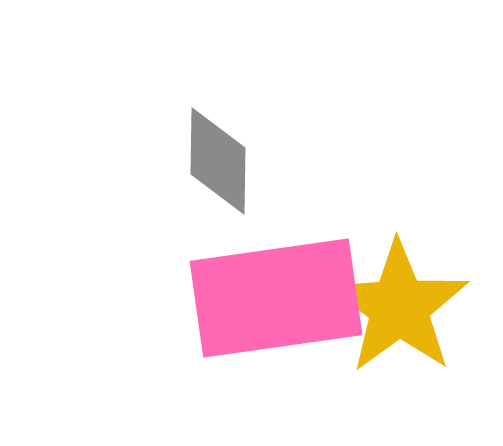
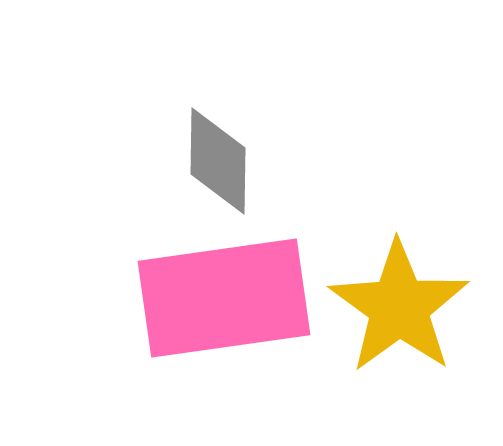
pink rectangle: moved 52 px left
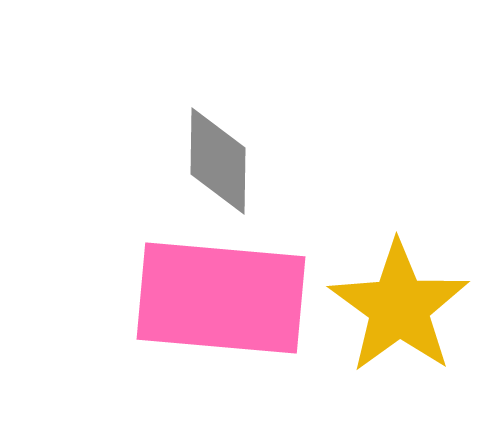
pink rectangle: moved 3 px left; rotated 13 degrees clockwise
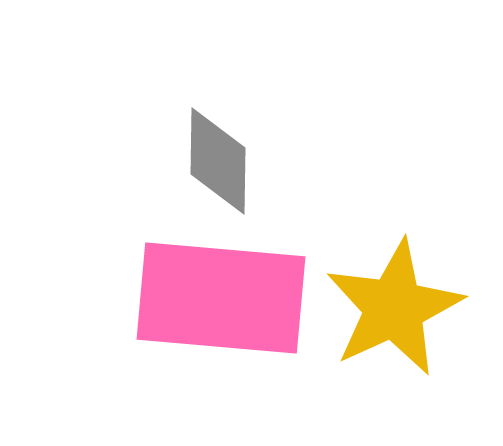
yellow star: moved 5 px left, 1 px down; rotated 11 degrees clockwise
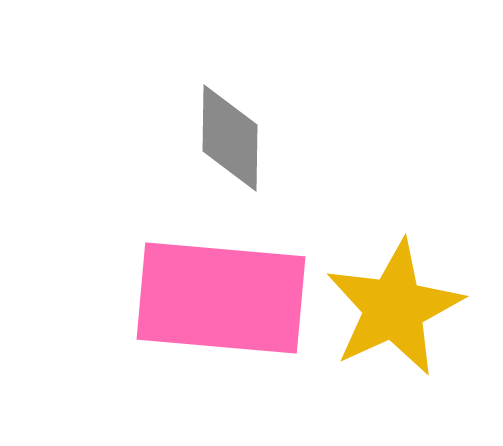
gray diamond: moved 12 px right, 23 px up
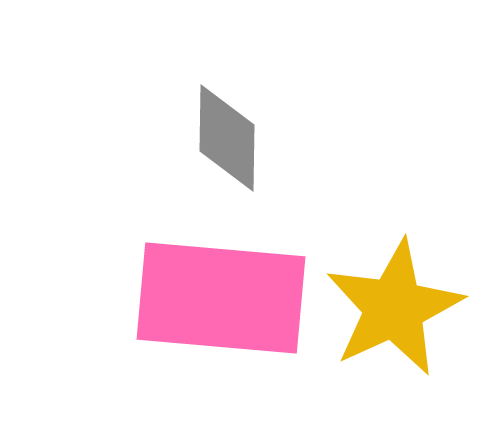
gray diamond: moved 3 px left
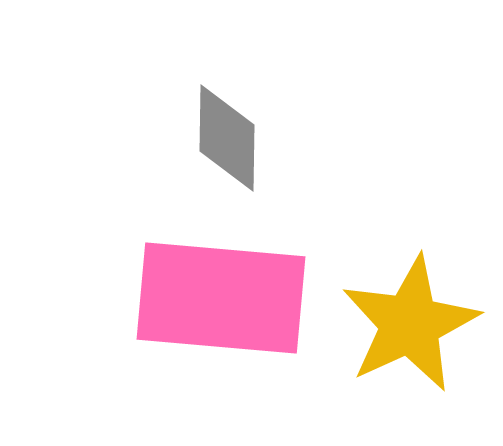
yellow star: moved 16 px right, 16 px down
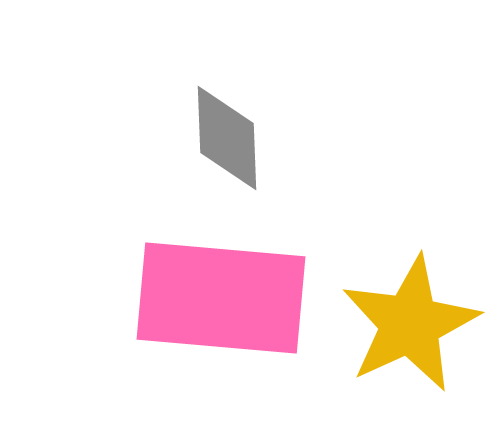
gray diamond: rotated 3 degrees counterclockwise
